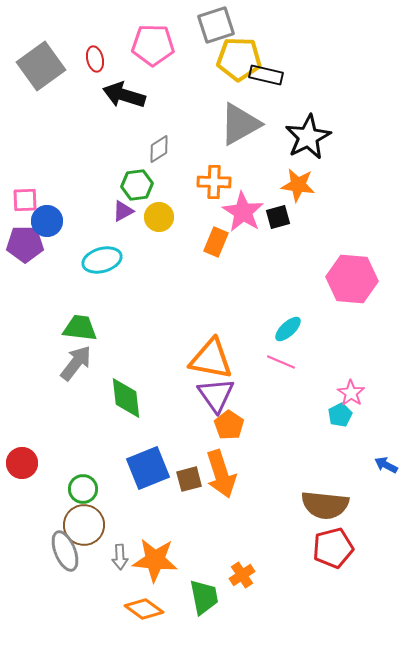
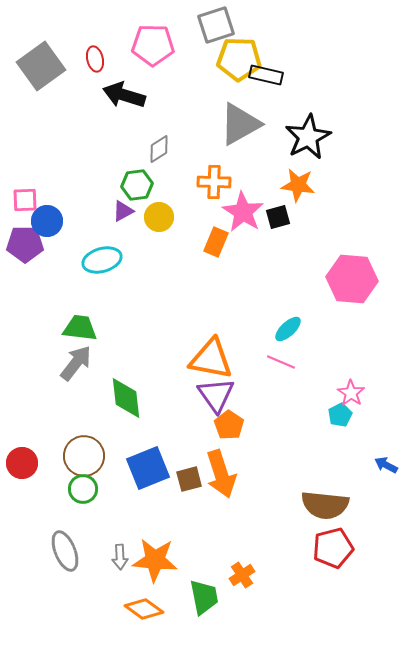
brown circle at (84, 525): moved 69 px up
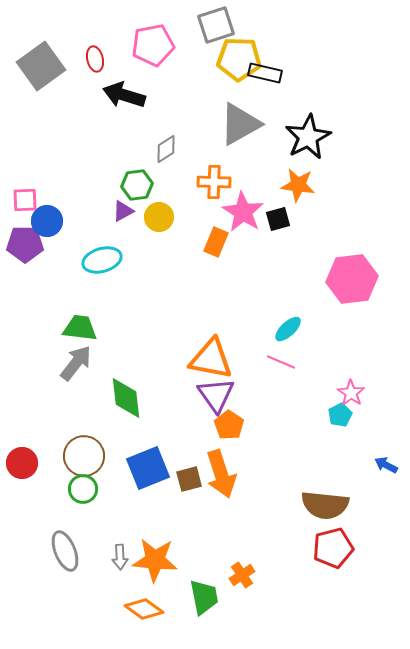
pink pentagon at (153, 45): rotated 12 degrees counterclockwise
black rectangle at (266, 75): moved 1 px left, 2 px up
gray diamond at (159, 149): moved 7 px right
black square at (278, 217): moved 2 px down
pink hexagon at (352, 279): rotated 12 degrees counterclockwise
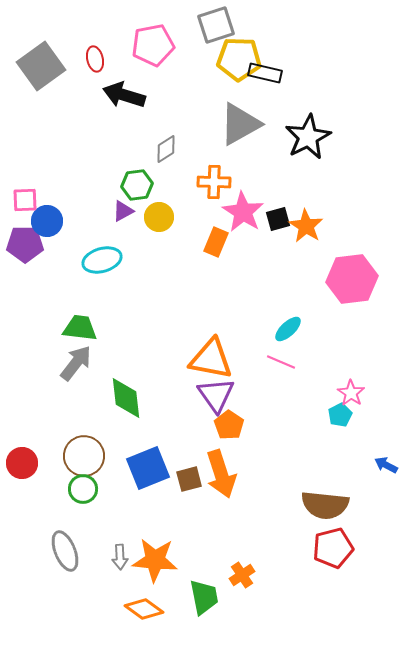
orange star at (298, 185): moved 8 px right, 41 px down; rotated 24 degrees clockwise
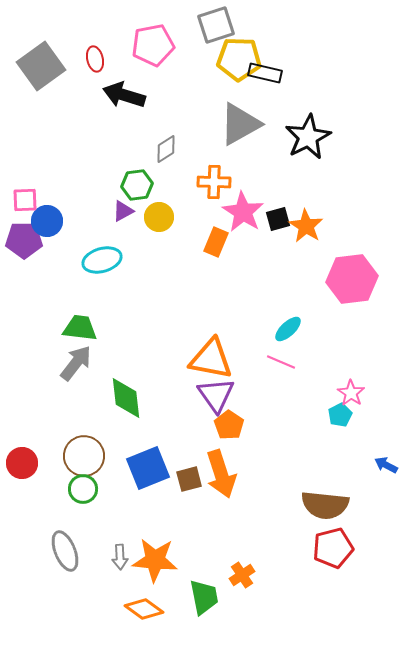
purple pentagon at (25, 244): moved 1 px left, 4 px up
